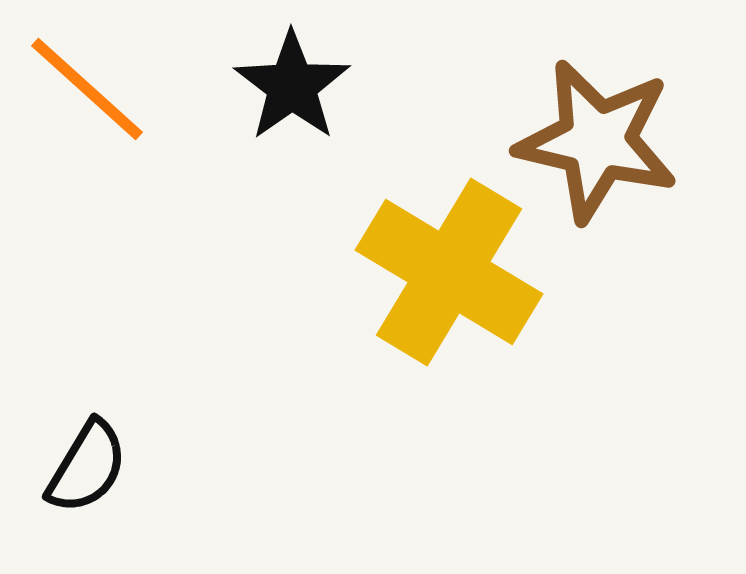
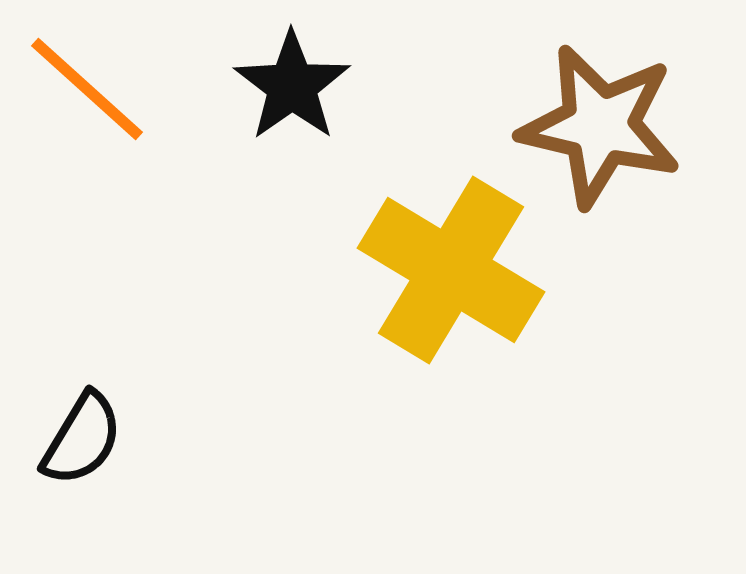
brown star: moved 3 px right, 15 px up
yellow cross: moved 2 px right, 2 px up
black semicircle: moved 5 px left, 28 px up
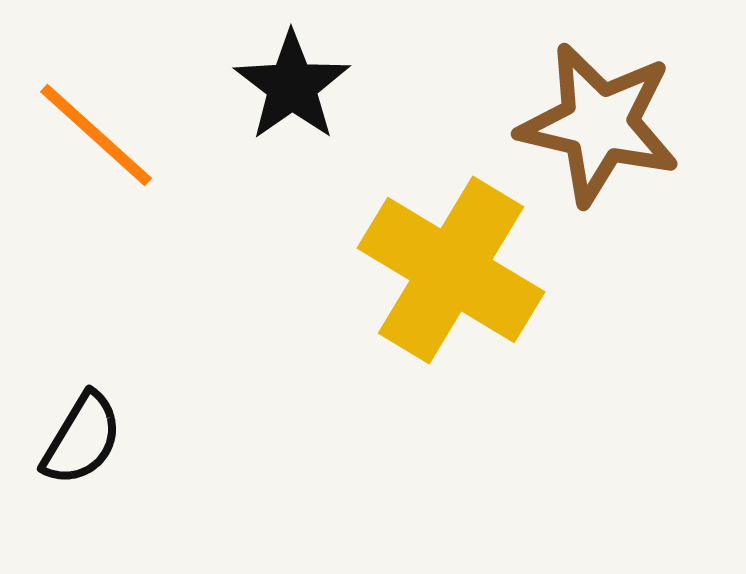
orange line: moved 9 px right, 46 px down
brown star: moved 1 px left, 2 px up
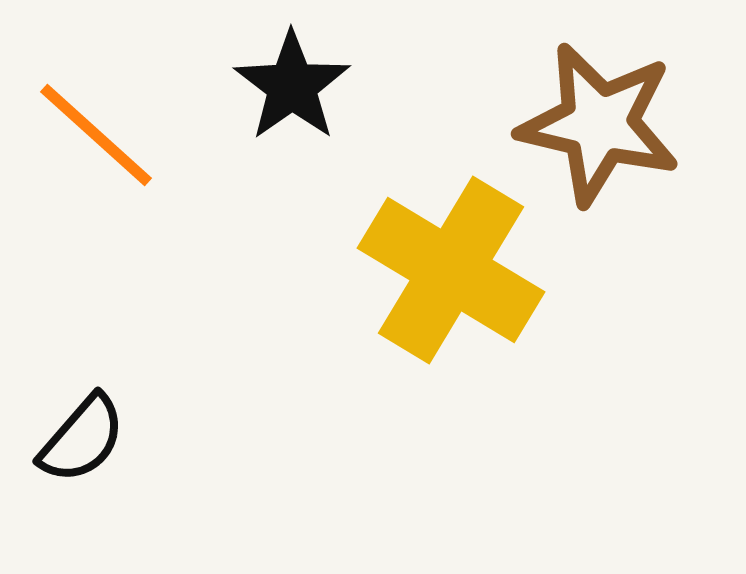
black semicircle: rotated 10 degrees clockwise
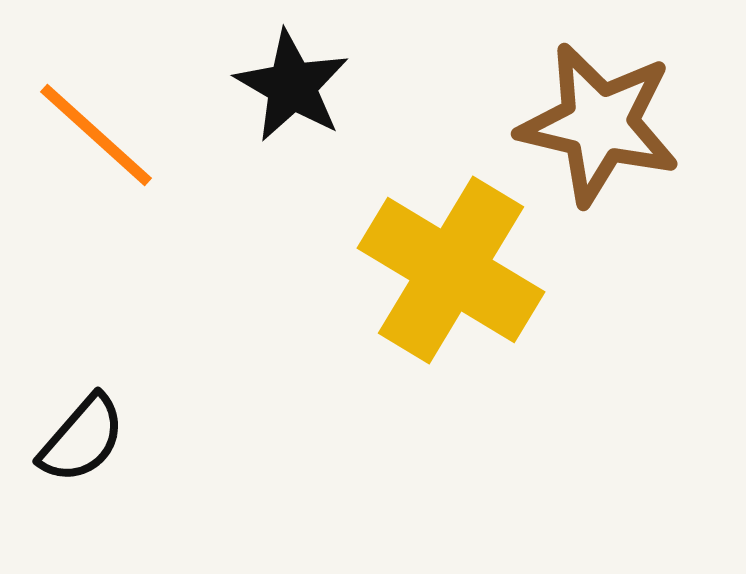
black star: rotated 7 degrees counterclockwise
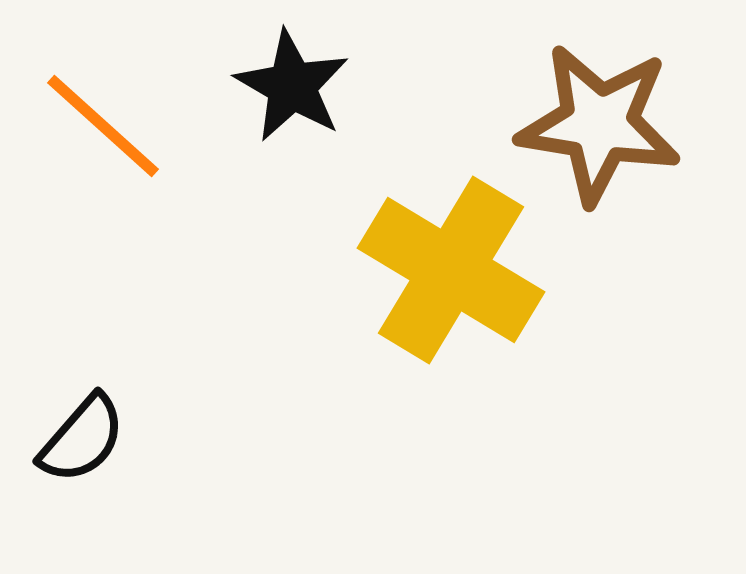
brown star: rotated 4 degrees counterclockwise
orange line: moved 7 px right, 9 px up
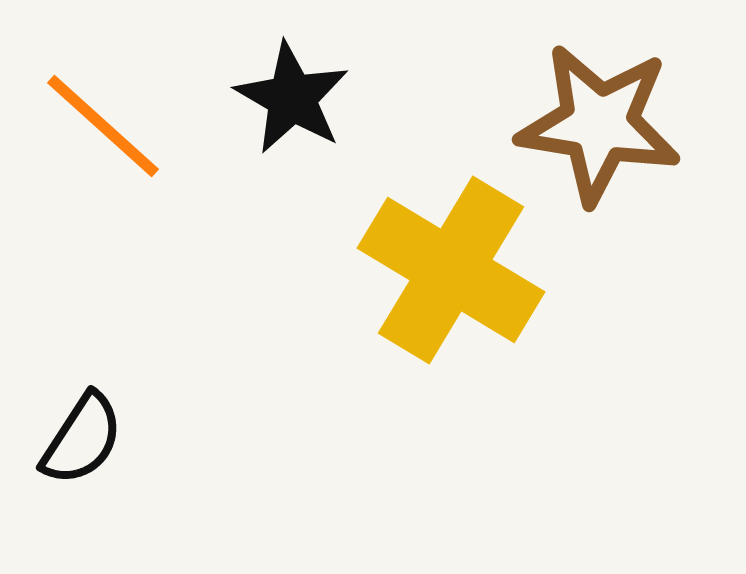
black star: moved 12 px down
black semicircle: rotated 8 degrees counterclockwise
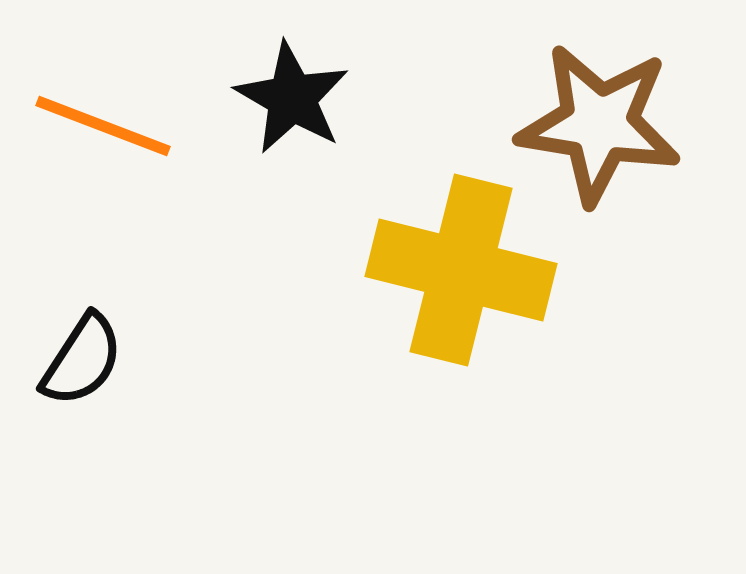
orange line: rotated 21 degrees counterclockwise
yellow cross: moved 10 px right; rotated 17 degrees counterclockwise
black semicircle: moved 79 px up
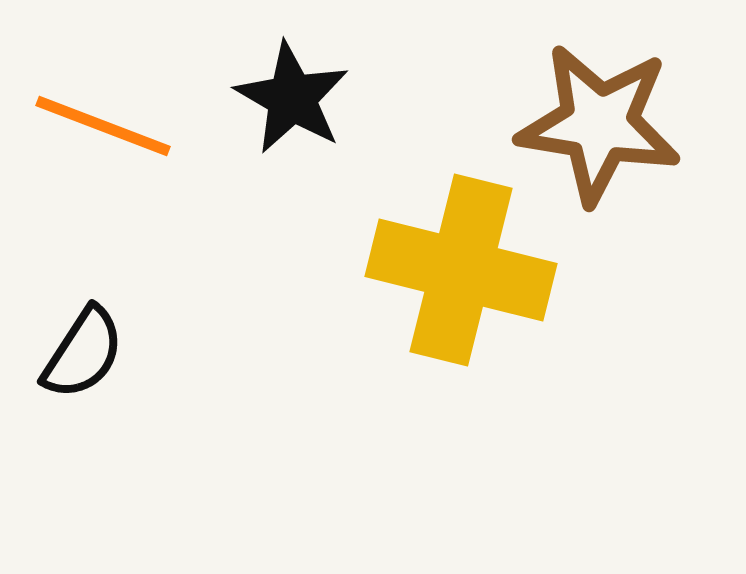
black semicircle: moved 1 px right, 7 px up
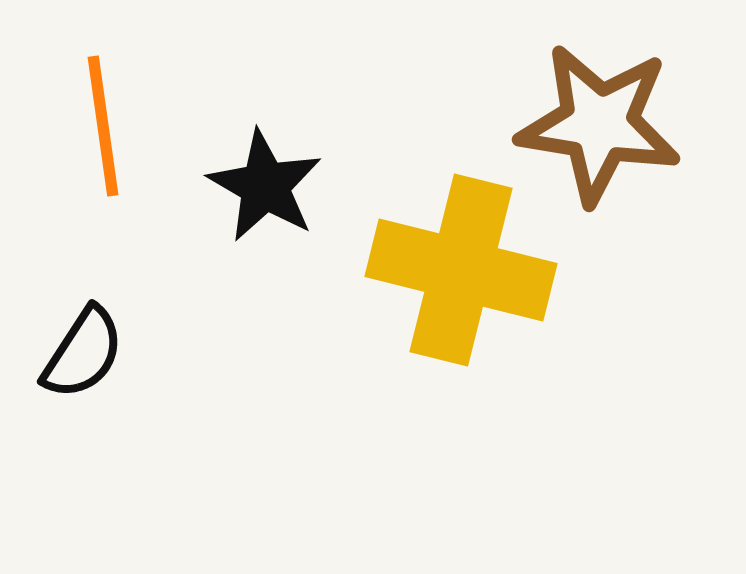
black star: moved 27 px left, 88 px down
orange line: rotated 61 degrees clockwise
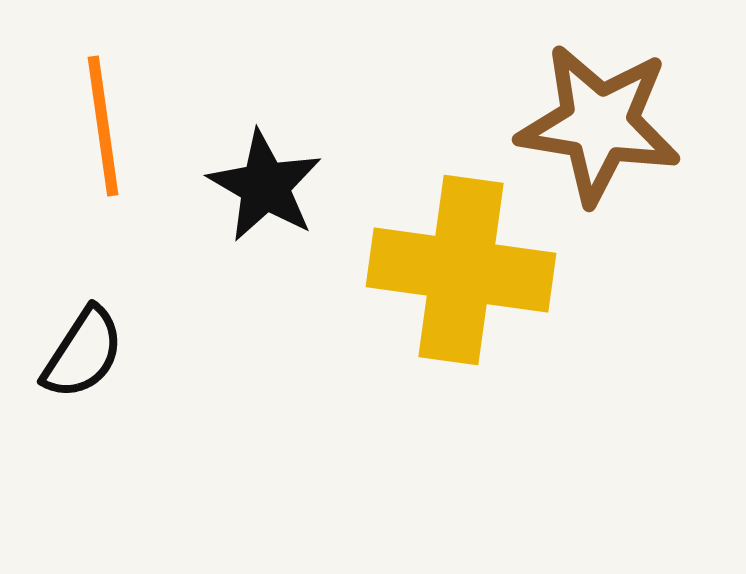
yellow cross: rotated 6 degrees counterclockwise
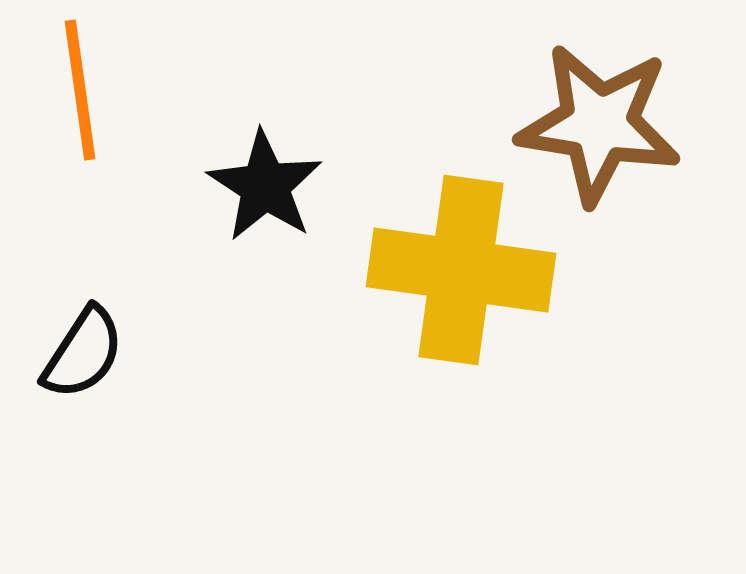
orange line: moved 23 px left, 36 px up
black star: rotated 3 degrees clockwise
